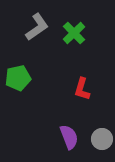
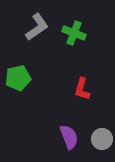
green cross: rotated 25 degrees counterclockwise
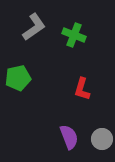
gray L-shape: moved 3 px left
green cross: moved 2 px down
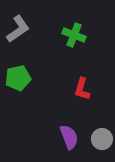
gray L-shape: moved 16 px left, 2 px down
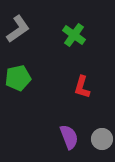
green cross: rotated 15 degrees clockwise
red L-shape: moved 2 px up
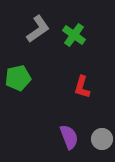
gray L-shape: moved 20 px right
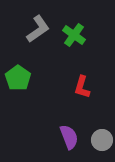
green pentagon: rotated 25 degrees counterclockwise
gray circle: moved 1 px down
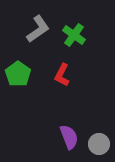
green pentagon: moved 4 px up
red L-shape: moved 20 px left, 12 px up; rotated 10 degrees clockwise
gray circle: moved 3 px left, 4 px down
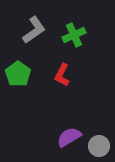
gray L-shape: moved 4 px left, 1 px down
green cross: rotated 30 degrees clockwise
purple semicircle: rotated 100 degrees counterclockwise
gray circle: moved 2 px down
